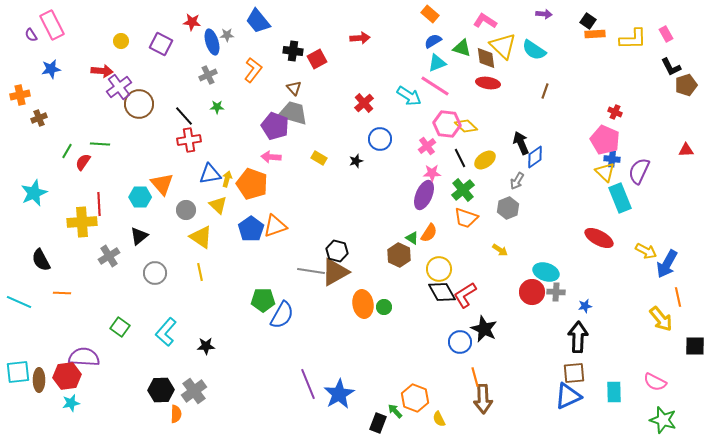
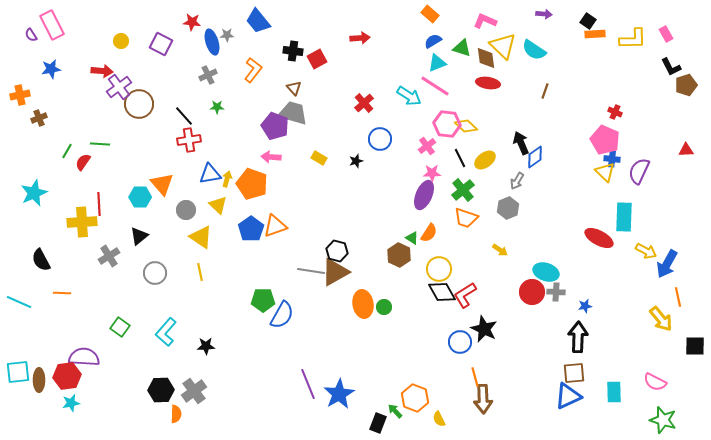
pink L-shape at (485, 21): rotated 10 degrees counterclockwise
cyan rectangle at (620, 198): moved 4 px right, 19 px down; rotated 24 degrees clockwise
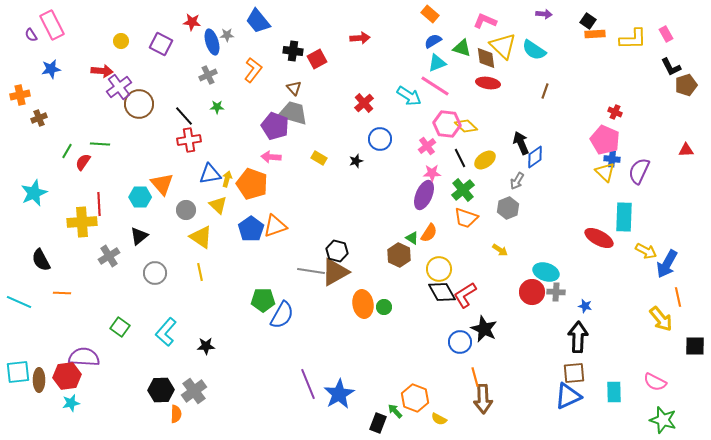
blue star at (585, 306): rotated 24 degrees clockwise
yellow semicircle at (439, 419): rotated 35 degrees counterclockwise
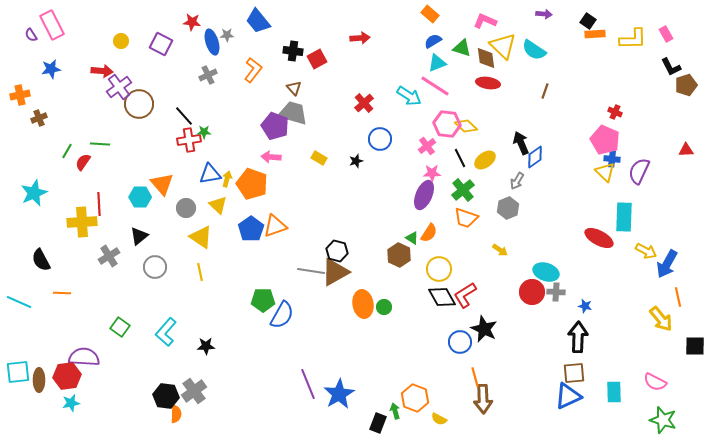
green star at (217, 107): moved 13 px left, 25 px down
gray circle at (186, 210): moved 2 px up
gray circle at (155, 273): moved 6 px up
black diamond at (442, 292): moved 5 px down
black hexagon at (161, 390): moved 5 px right, 6 px down; rotated 10 degrees clockwise
green arrow at (395, 411): rotated 28 degrees clockwise
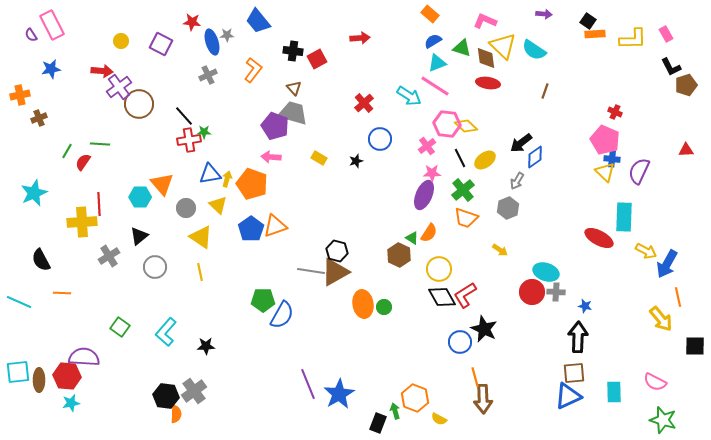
black arrow at (521, 143): rotated 105 degrees counterclockwise
red hexagon at (67, 376): rotated 12 degrees clockwise
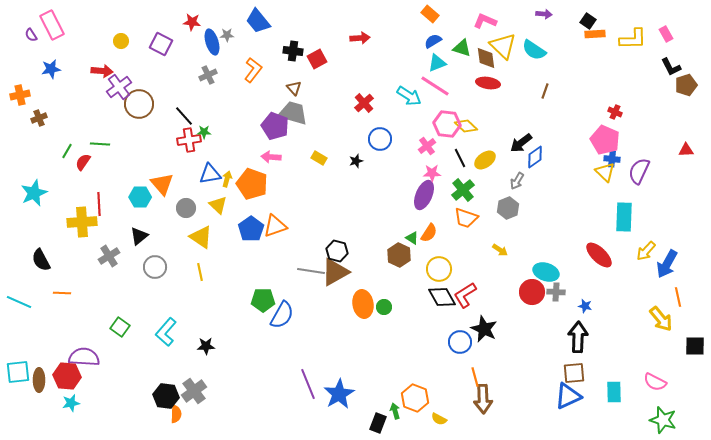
red ellipse at (599, 238): moved 17 px down; rotated 16 degrees clockwise
yellow arrow at (646, 251): rotated 105 degrees clockwise
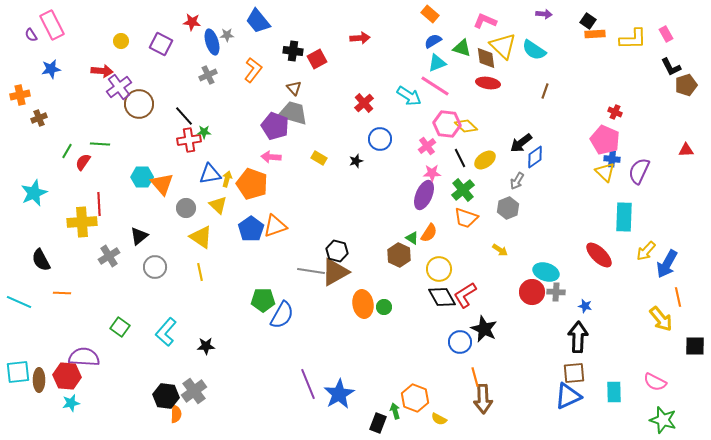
cyan hexagon at (140, 197): moved 2 px right, 20 px up
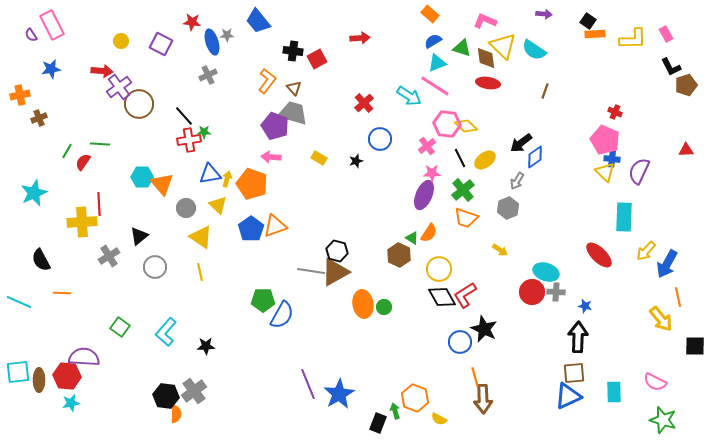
orange L-shape at (253, 70): moved 14 px right, 11 px down
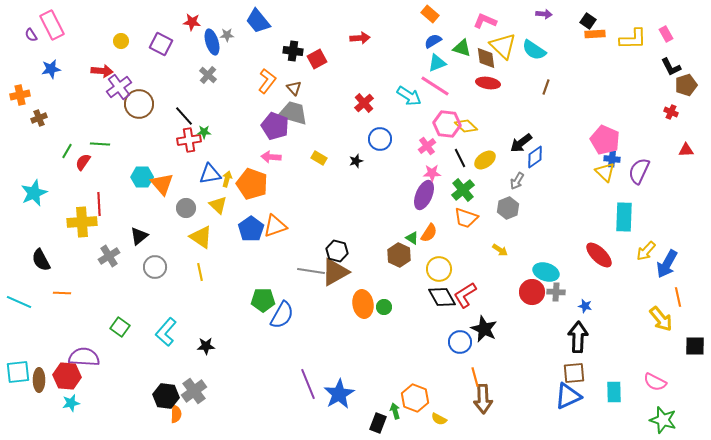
gray cross at (208, 75): rotated 24 degrees counterclockwise
brown line at (545, 91): moved 1 px right, 4 px up
red cross at (615, 112): moved 56 px right
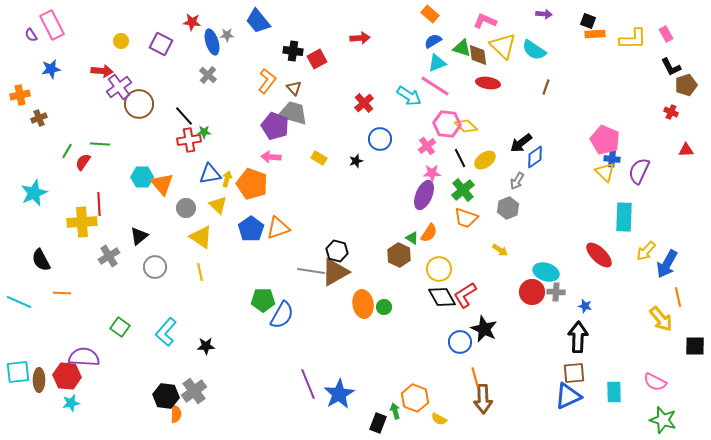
black square at (588, 21): rotated 14 degrees counterclockwise
brown diamond at (486, 58): moved 8 px left, 3 px up
orange triangle at (275, 226): moved 3 px right, 2 px down
